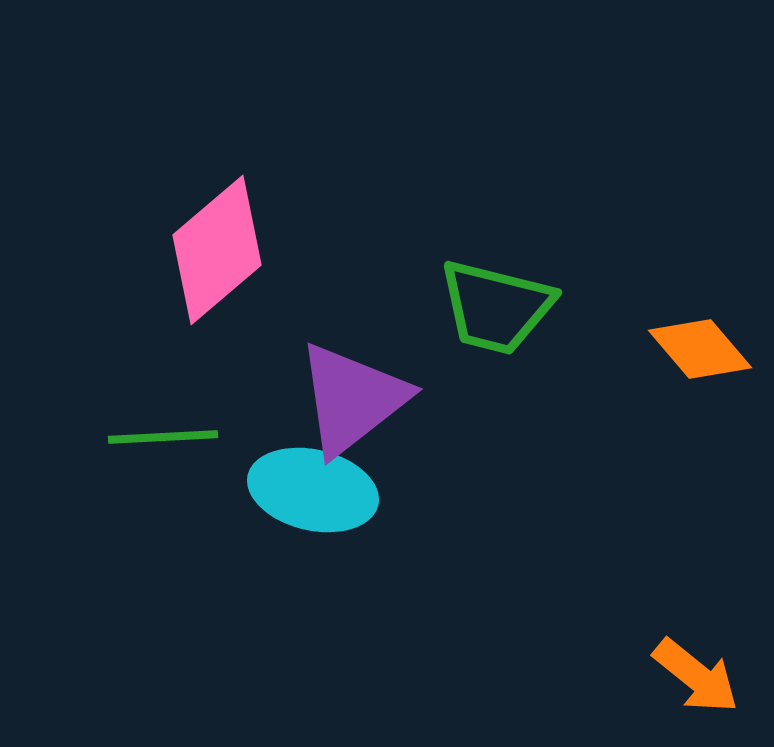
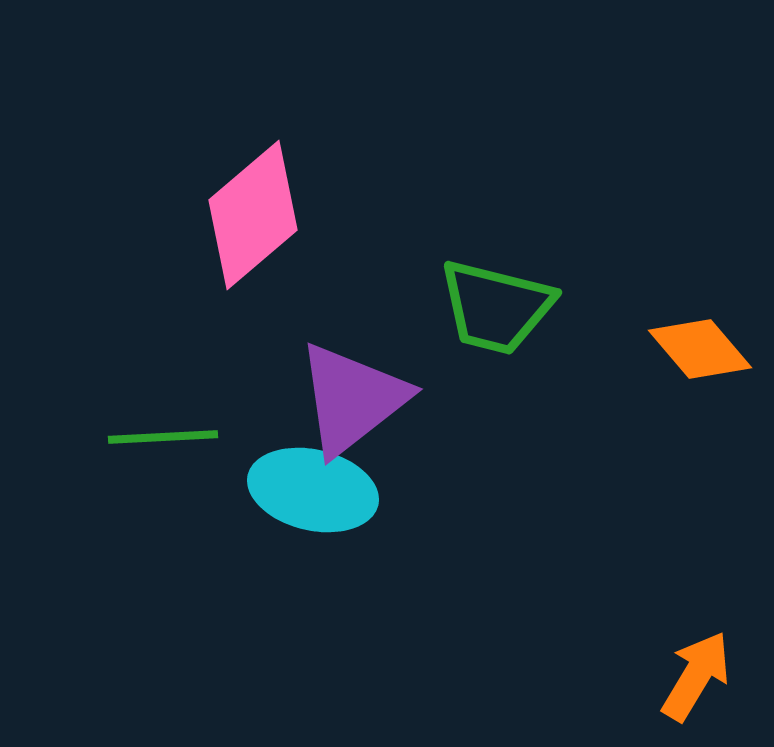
pink diamond: moved 36 px right, 35 px up
orange arrow: rotated 98 degrees counterclockwise
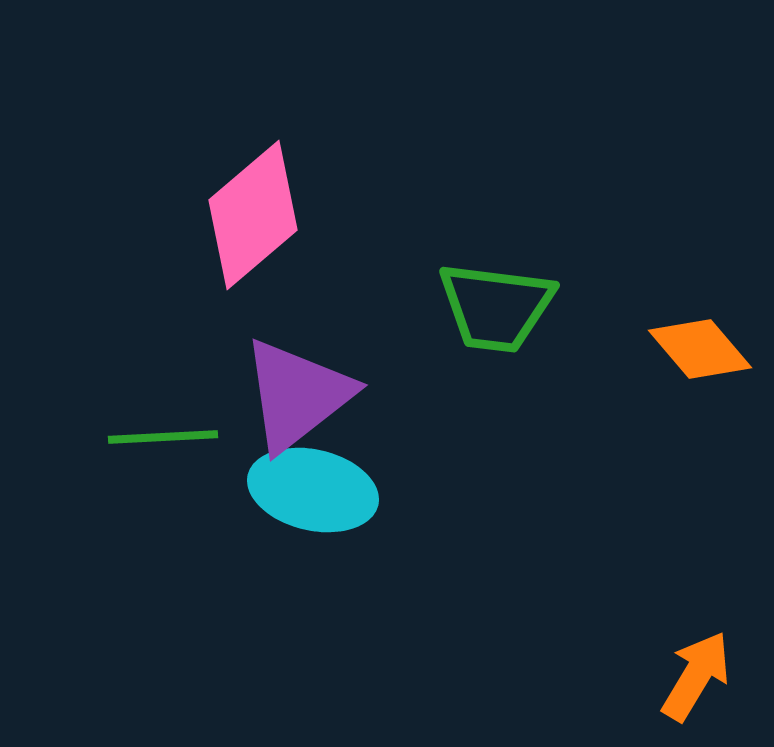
green trapezoid: rotated 7 degrees counterclockwise
purple triangle: moved 55 px left, 4 px up
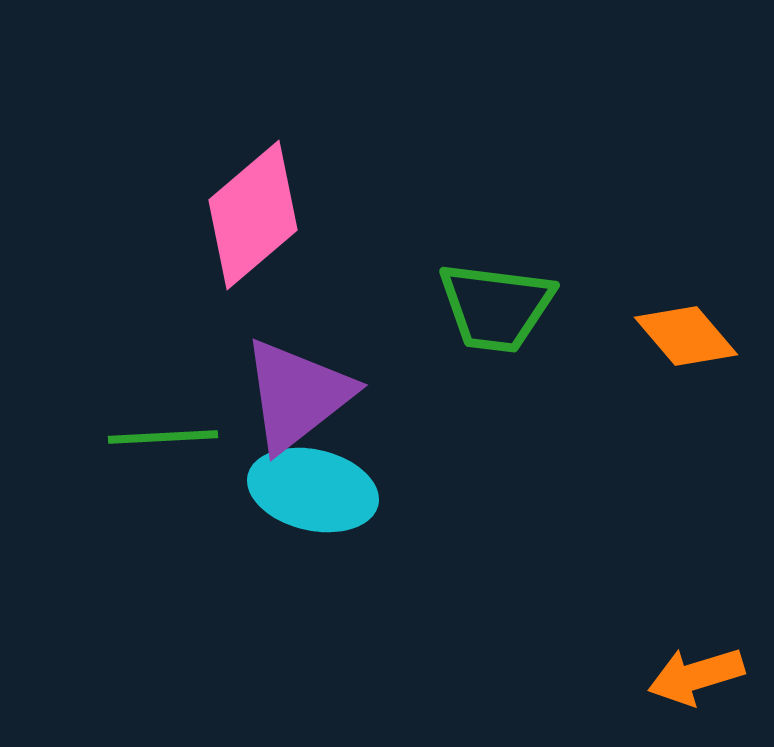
orange diamond: moved 14 px left, 13 px up
orange arrow: rotated 138 degrees counterclockwise
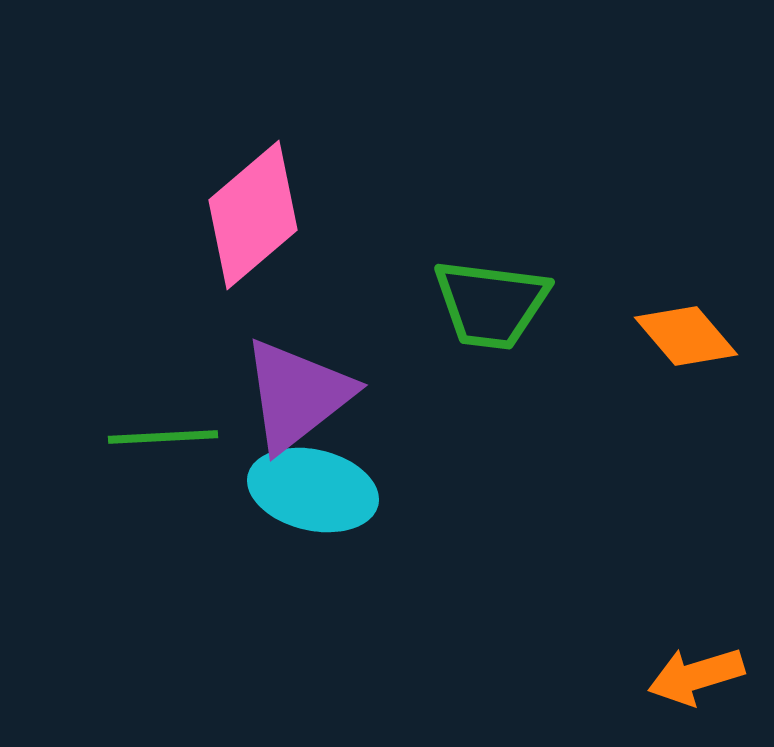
green trapezoid: moved 5 px left, 3 px up
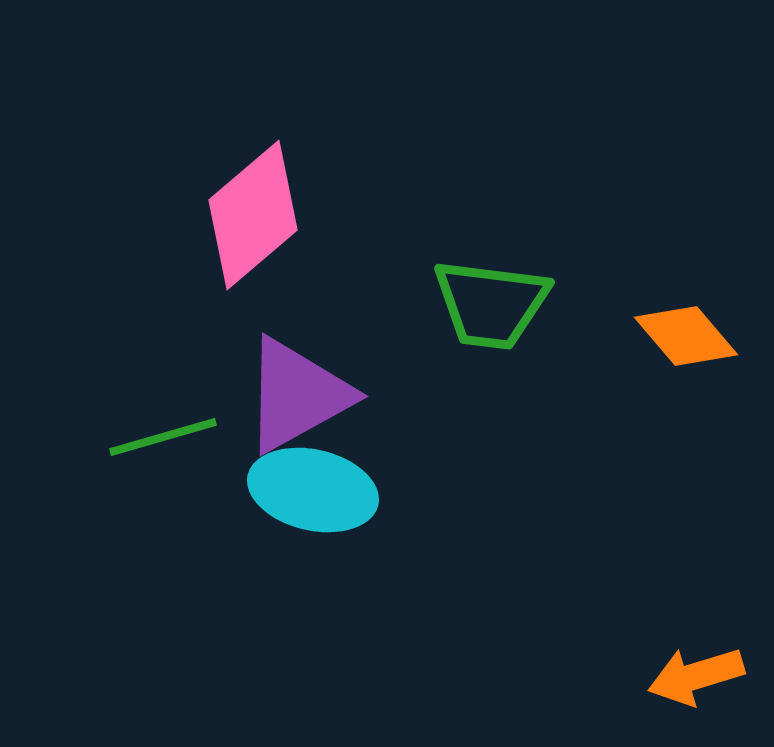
purple triangle: rotated 9 degrees clockwise
green line: rotated 13 degrees counterclockwise
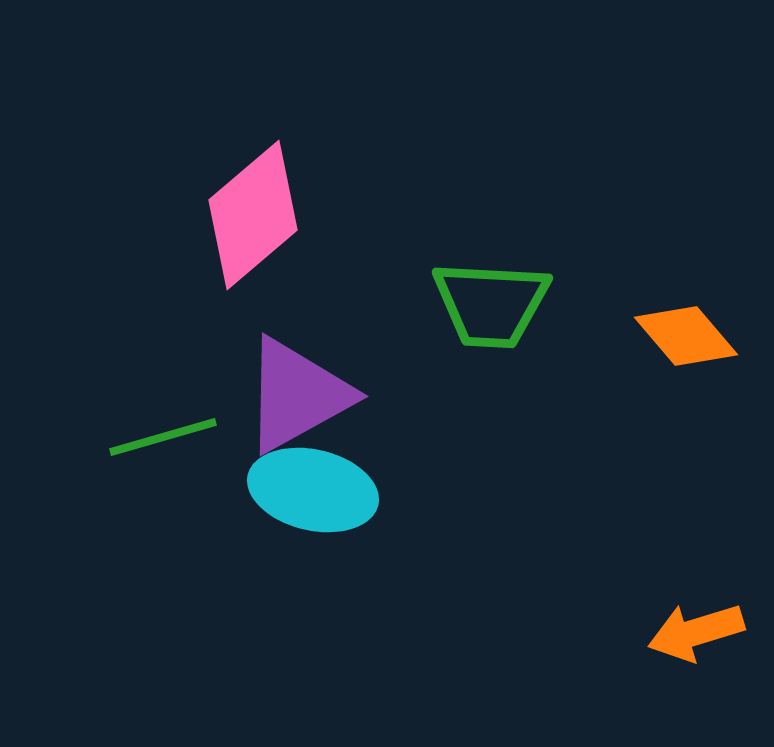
green trapezoid: rotated 4 degrees counterclockwise
orange arrow: moved 44 px up
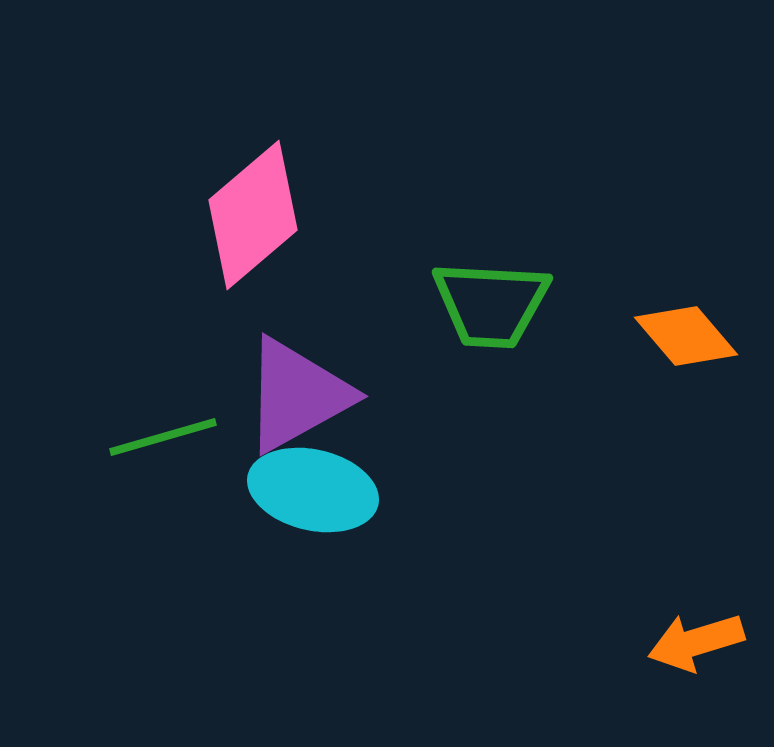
orange arrow: moved 10 px down
